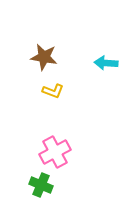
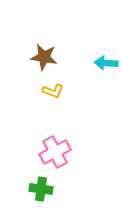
green cross: moved 4 px down; rotated 15 degrees counterclockwise
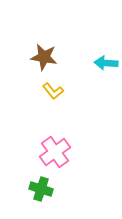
yellow L-shape: rotated 30 degrees clockwise
pink cross: rotated 8 degrees counterclockwise
green cross: rotated 10 degrees clockwise
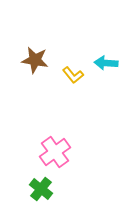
brown star: moved 9 px left, 3 px down
yellow L-shape: moved 20 px right, 16 px up
green cross: rotated 20 degrees clockwise
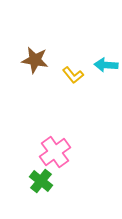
cyan arrow: moved 2 px down
green cross: moved 8 px up
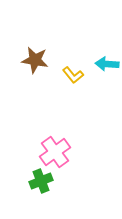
cyan arrow: moved 1 px right, 1 px up
green cross: rotated 30 degrees clockwise
